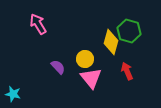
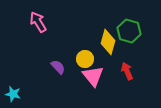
pink arrow: moved 2 px up
yellow diamond: moved 3 px left
pink triangle: moved 2 px right, 2 px up
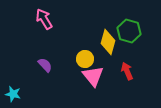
pink arrow: moved 6 px right, 3 px up
purple semicircle: moved 13 px left, 2 px up
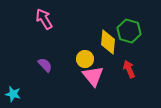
yellow diamond: rotated 10 degrees counterclockwise
red arrow: moved 2 px right, 2 px up
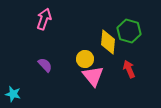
pink arrow: rotated 50 degrees clockwise
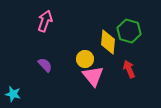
pink arrow: moved 1 px right, 2 px down
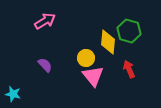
pink arrow: rotated 40 degrees clockwise
yellow circle: moved 1 px right, 1 px up
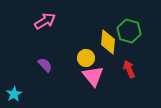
cyan star: moved 1 px right; rotated 28 degrees clockwise
